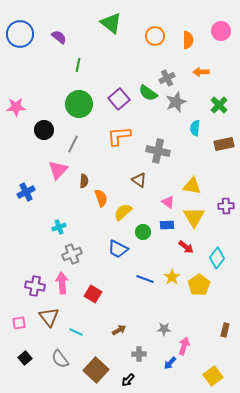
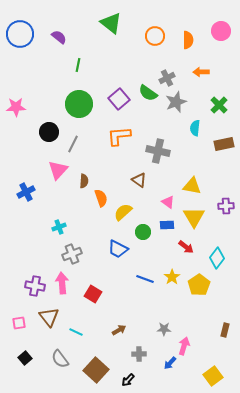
black circle at (44, 130): moved 5 px right, 2 px down
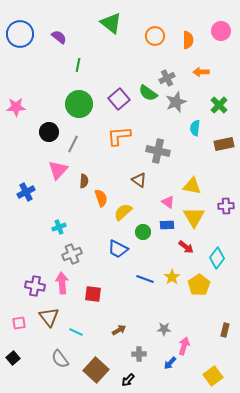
red square at (93, 294): rotated 24 degrees counterclockwise
black square at (25, 358): moved 12 px left
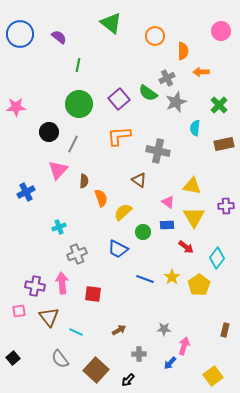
orange semicircle at (188, 40): moved 5 px left, 11 px down
gray cross at (72, 254): moved 5 px right
pink square at (19, 323): moved 12 px up
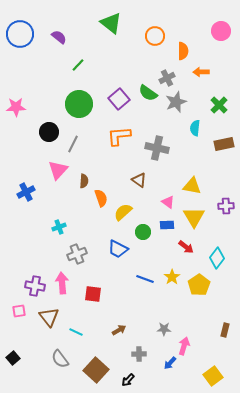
green line at (78, 65): rotated 32 degrees clockwise
gray cross at (158, 151): moved 1 px left, 3 px up
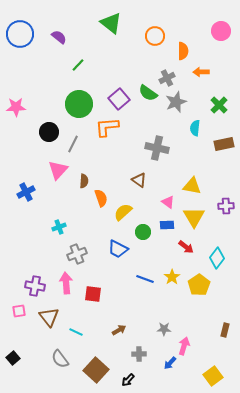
orange L-shape at (119, 136): moved 12 px left, 9 px up
pink arrow at (62, 283): moved 4 px right
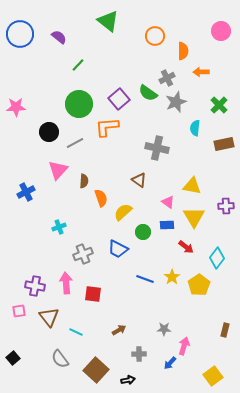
green triangle at (111, 23): moved 3 px left, 2 px up
gray line at (73, 144): moved 2 px right, 1 px up; rotated 36 degrees clockwise
gray cross at (77, 254): moved 6 px right
black arrow at (128, 380): rotated 144 degrees counterclockwise
